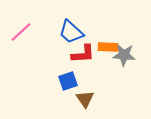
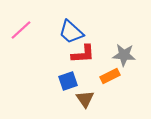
pink line: moved 2 px up
orange rectangle: moved 2 px right, 29 px down; rotated 30 degrees counterclockwise
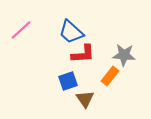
orange rectangle: rotated 24 degrees counterclockwise
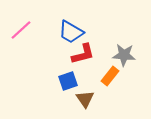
blue trapezoid: rotated 12 degrees counterclockwise
red L-shape: rotated 10 degrees counterclockwise
